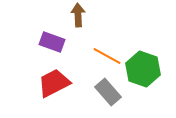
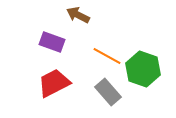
brown arrow: rotated 60 degrees counterclockwise
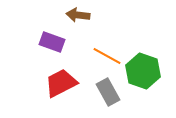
brown arrow: rotated 20 degrees counterclockwise
green hexagon: moved 2 px down
red trapezoid: moved 7 px right
gray rectangle: rotated 12 degrees clockwise
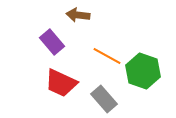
purple rectangle: rotated 30 degrees clockwise
red trapezoid: rotated 128 degrees counterclockwise
gray rectangle: moved 4 px left, 7 px down; rotated 12 degrees counterclockwise
